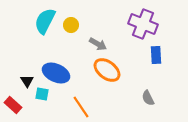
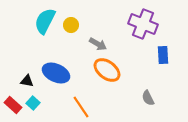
blue rectangle: moved 7 px right
black triangle: rotated 48 degrees counterclockwise
cyan square: moved 9 px left, 9 px down; rotated 32 degrees clockwise
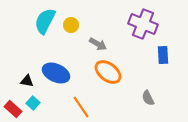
orange ellipse: moved 1 px right, 2 px down
red rectangle: moved 4 px down
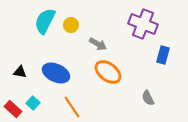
blue rectangle: rotated 18 degrees clockwise
black triangle: moved 7 px left, 9 px up
orange line: moved 9 px left
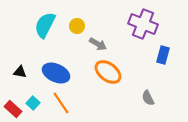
cyan semicircle: moved 4 px down
yellow circle: moved 6 px right, 1 px down
orange line: moved 11 px left, 4 px up
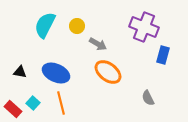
purple cross: moved 1 px right, 3 px down
orange line: rotated 20 degrees clockwise
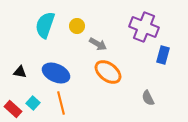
cyan semicircle: rotated 8 degrees counterclockwise
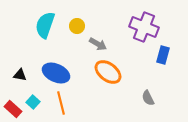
black triangle: moved 3 px down
cyan square: moved 1 px up
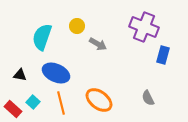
cyan semicircle: moved 3 px left, 12 px down
orange ellipse: moved 9 px left, 28 px down
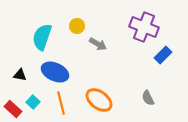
blue rectangle: rotated 30 degrees clockwise
blue ellipse: moved 1 px left, 1 px up
